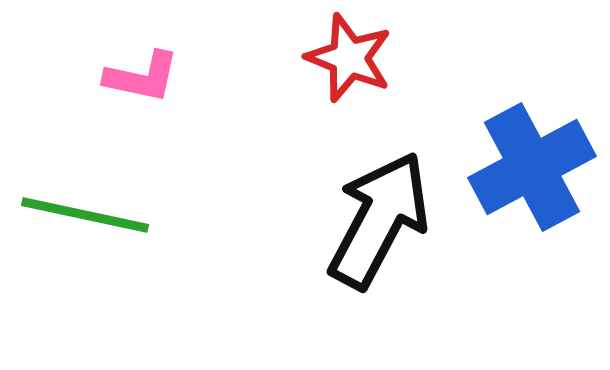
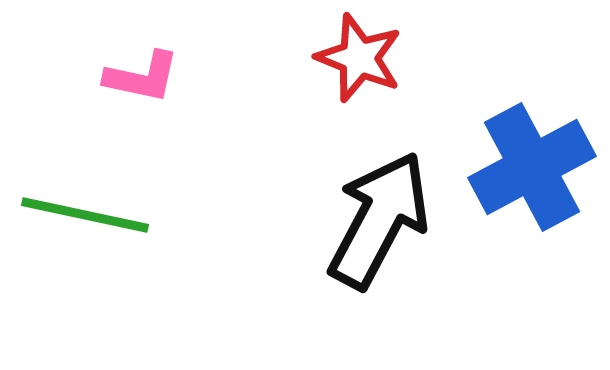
red star: moved 10 px right
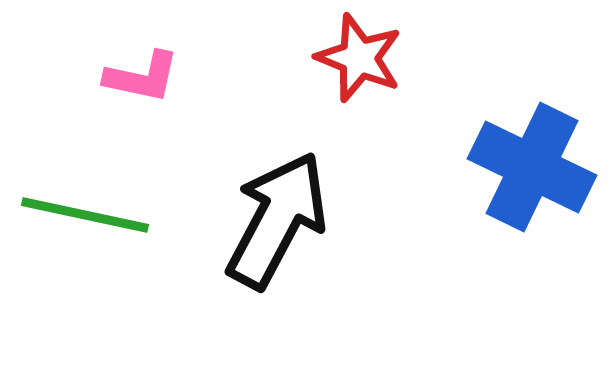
blue cross: rotated 36 degrees counterclockwise
black arrow: moved 102 px left
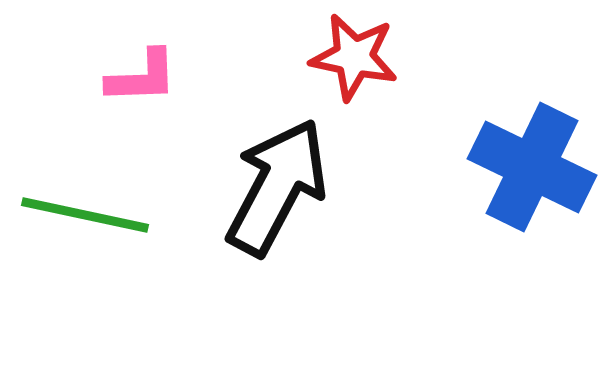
red star: moved 5 px left, 1 px up; rotated 10 degrees counterclockwise
pink L-shape: rotated 14 degrees counterclockwise
black arrow: moved 33 px up
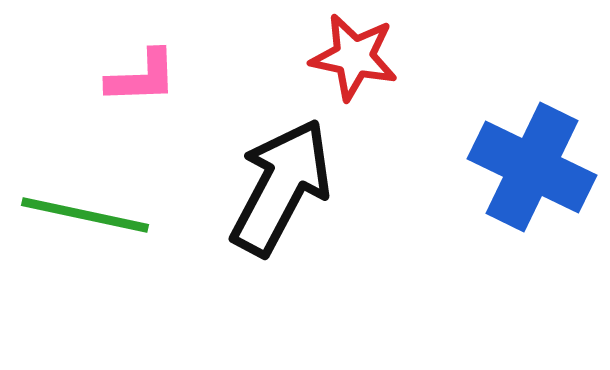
black arrow: moved 4 px right
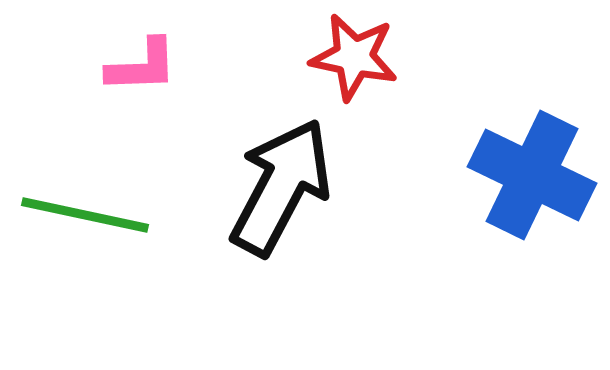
pink L-shape: moved 11 px up
blue cross: moved 8 px down
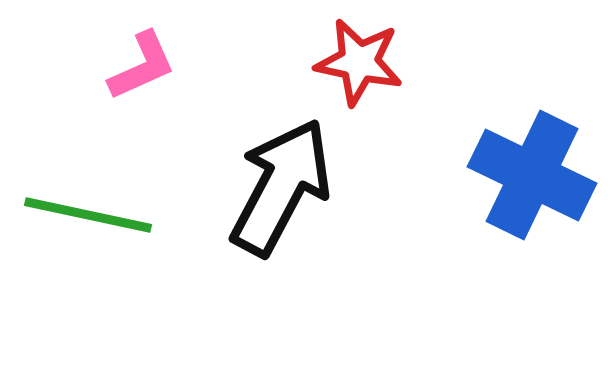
red star: moved 5 px right, 5 px down
pink L-shape: rotated 22 degrees counterclockwise
green line: moved 3 px right
